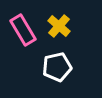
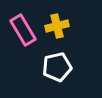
yellow cross: moved 2 px left; rotated 35 degrees clockwise
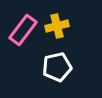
pink rectangle: rotated 68 degrees clockwise
